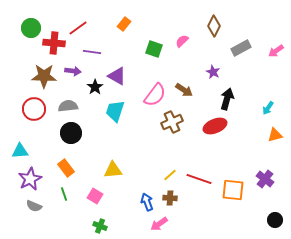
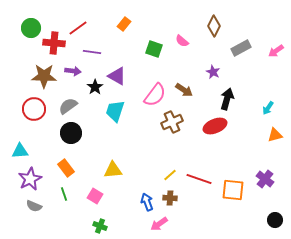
pink semicircle at (182, 41): rotated 96 degrees counterclockwise
gray semicircle at (68, 106): rotated 30 degrees counterclockwise
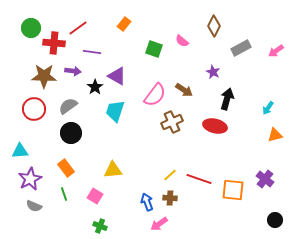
red ellipse at (215, 126): rotated 35 degrees clockwise
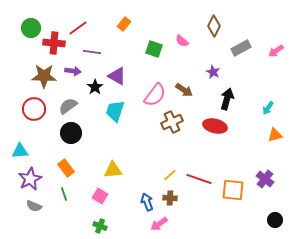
pink square at (95, 196): moved 5 px right
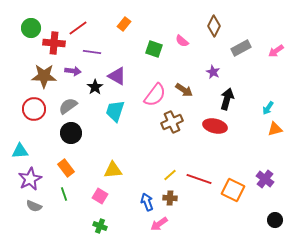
orange triangle at (275, 135): moved 6 px up
orange square at (233, 190): rotated 20 degrees clockwise
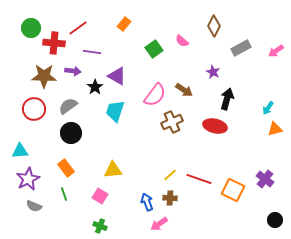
green square at (154, 49): rotated 36 degrees clockwise
purple star at (30, 179): moved 2 px left
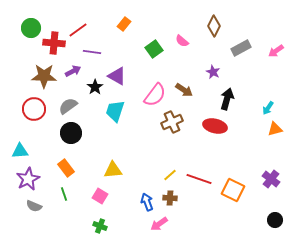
red line at (78, 28): moved 2 px down
purple arrow at (73, 71): rotated 35 degrees counterclockwise
purple cross at (265, 179): moved 6 px right
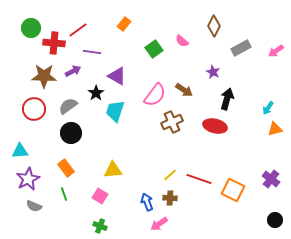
black star at (95, 87): moved 1 px right, 6 px down
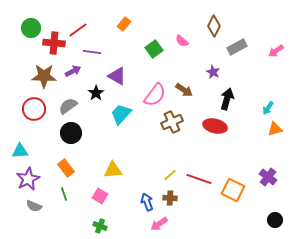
gray rectangle at (241, 48): moved 4 px left, 1 px up
cyan trapezoid at (115, 111): moved 6 px right, 3 px down; rotated 25 degrees clockwise
purple cross at (271, 179): moved 3 px left, 2 px up
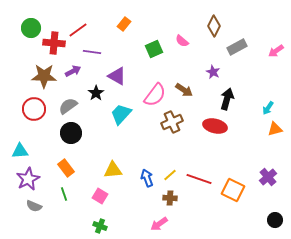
green square at (154, 49): rotated 12 degrees clockwise
purple cross at (268, 177): rotated 12 degrees clockwise
blue arrow at (147, 202): moved 24 px up
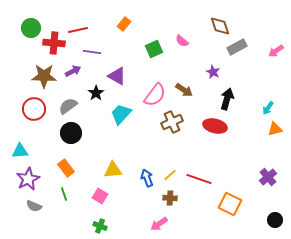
brown diamond at (214, 26): moved 6 px right; rotated 45 degrees counterclockwise
red line at (78, 30): rotated 24 degrees clockwise
orange square at (233, 190): moved 3 px left, 14 px down
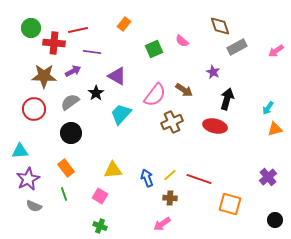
gray semicircle at (68, 106): moved 2 px right, 4 px up
orange square at (230, 204): rotated 10 degrees counterclockwise
pink arrow at (159, 224): moved 3 px right
